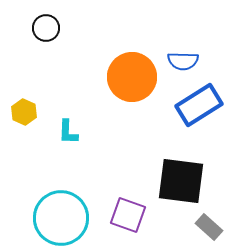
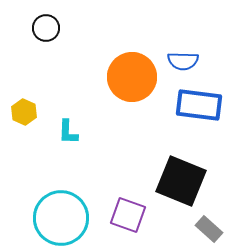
blue rectangle: rotated 39 degrees clockwise
black square: rotated 15 degrees clockwise
gray rectangle: moved 2 px down
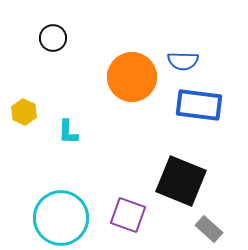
black circle: moved 7 px right, 10 px down
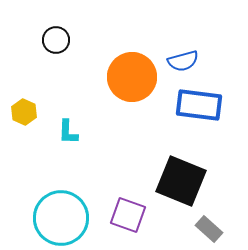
black circle: moved 3 px right, 2 px down
blue semicircle: rotated 16 degrees counterclockwise
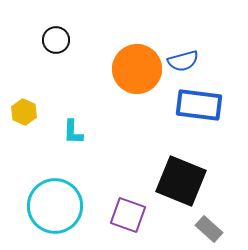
orange circle: moved 5 px right, 8 px up
cyan L-shape: moved 5 px right
cyan circle: moved 6 px left, 12 px up
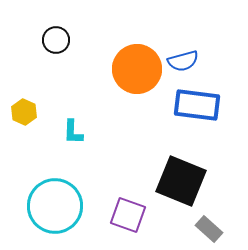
blue rectangle: moved 2 px left
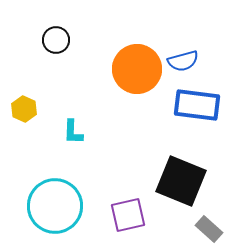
yellow hexagon: moved 3 px up
purple square: rotated 33 degrees counterclockwise
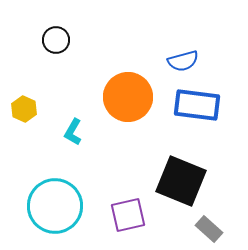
orange circle: moved 9 px left, 28 px down
cyan L-shape: rotated 28 degrees clockwise
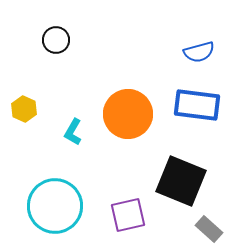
blue semicircle: moved 16 px right, 9 px up
orange circle: moved 17 px down
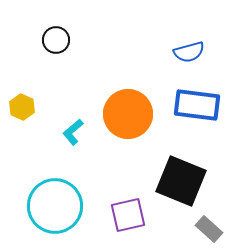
blue semicircle: moved 10 px left
yellow hexagon: moved 2 px left, 2 px up
cyan L-shape: rotated 20 degrees clockwise
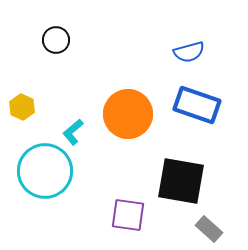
blue rectangle: rotated 12 degrees clockwise
black square: rotated 12 degrees counterclockwise
cyan circle: moved 10 px left, 35 px up
purple square: rotated 21 degrees clockwise
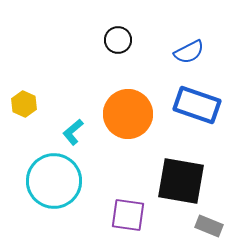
black circle: moved 62 px right
blue semicircle: rotated 12 degrees counterclockwise
yellow hexagon: moved 2 px right, 3 px up
cyan circle: moved 9 px right, 10 px down
gray rectangle: moved 3 px up; rotated 20 degrees counterclockwise
